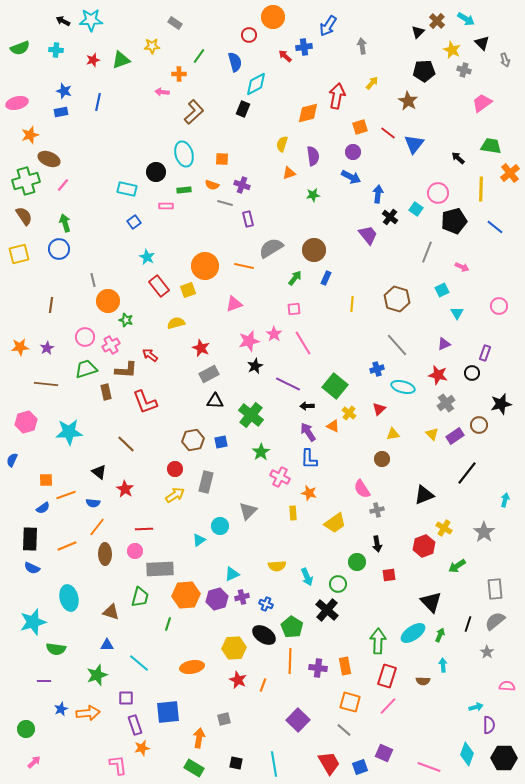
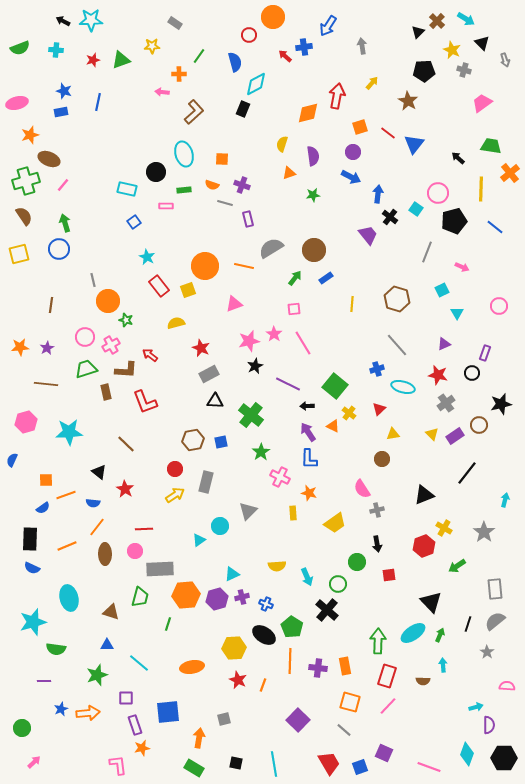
blue rectangle at (326, 278): rotated 32 degrees clockwise
green circle at (26, 729): moved 4 px left, 1 px up
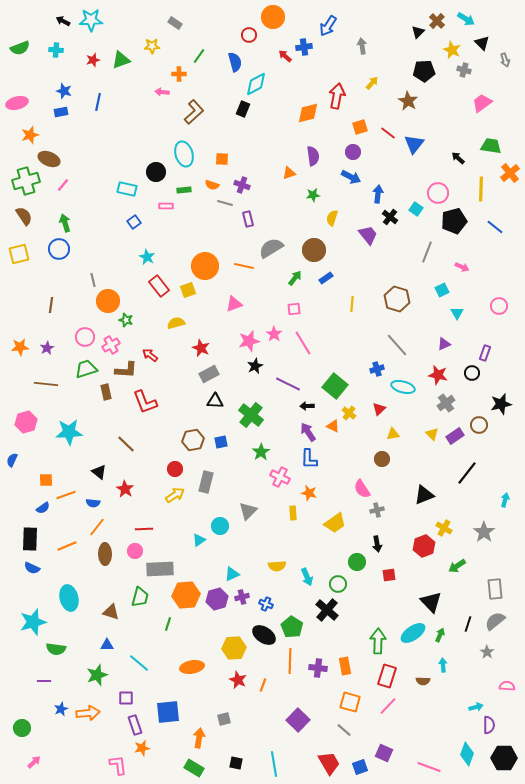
yellow semicircle at (282, 144): moved 50 px right, 74 px down
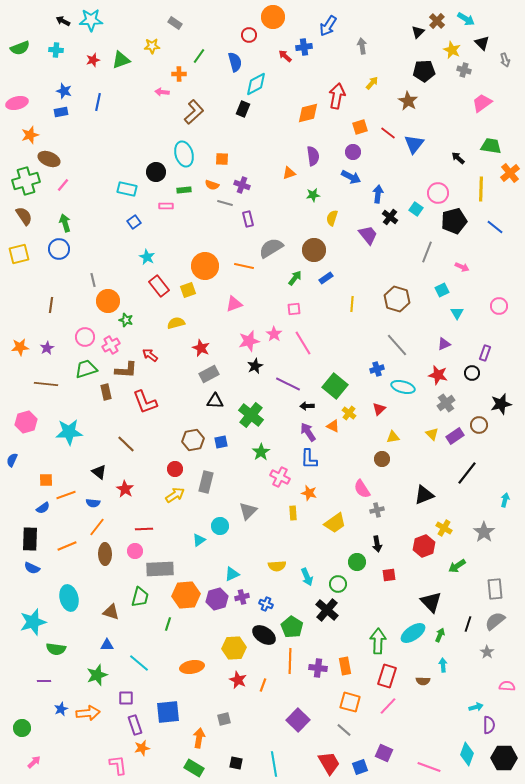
yellow triangle at (393, 434): moved 3 px down
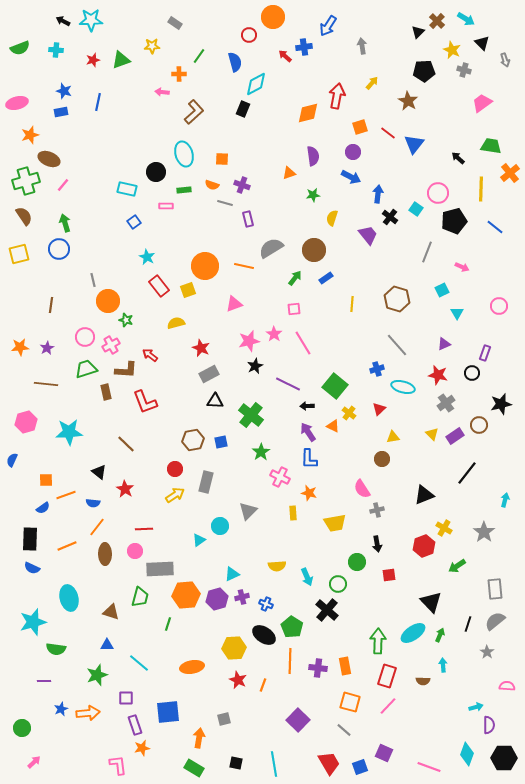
yellow trapezoid at (335, 523): rotated 25 degrees clockwise
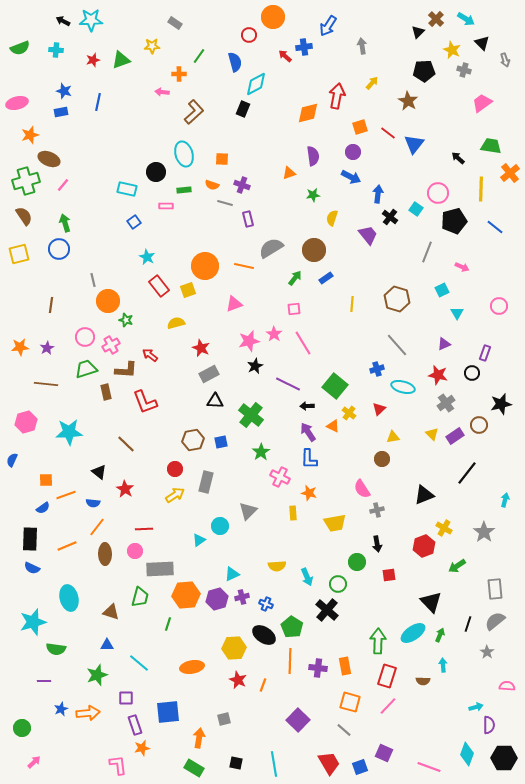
brown cross at (437, 21): moved 1 px left, 2 px up
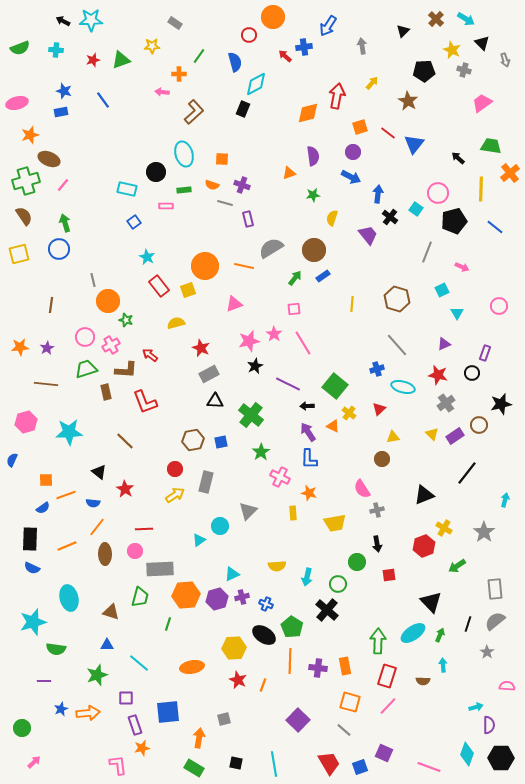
black triangle at (418, 32): moved 15 px left, 1 px up
blue line at (98, 102): moved 5 px right, 2 px up; rotated 48 degrees counterclockwise
blue rectangle at (326, 278): moved 3 px left, 2 px up
brown line at (126, 444): moved 1 px left, 3 px up
cyan arrow at (307, 577): rotated 36 degrees clockwise
black hexagon at (504, 758): moved 3 px left
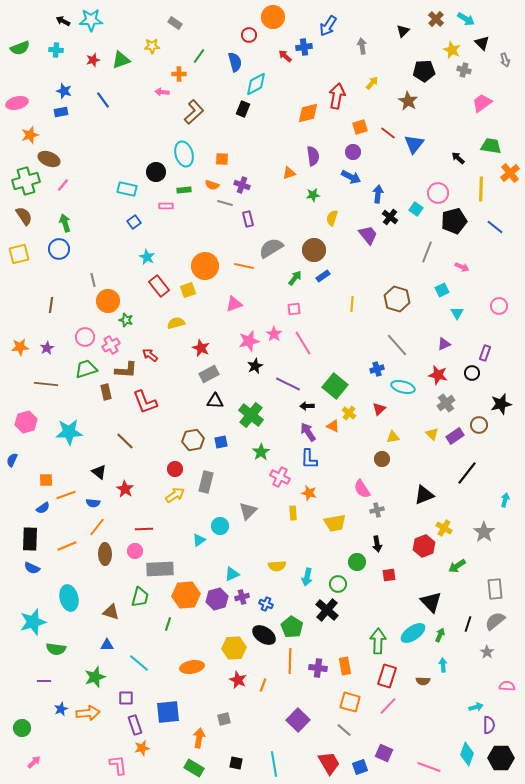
green star at (97, 675): moved 2 px left, 2 px down
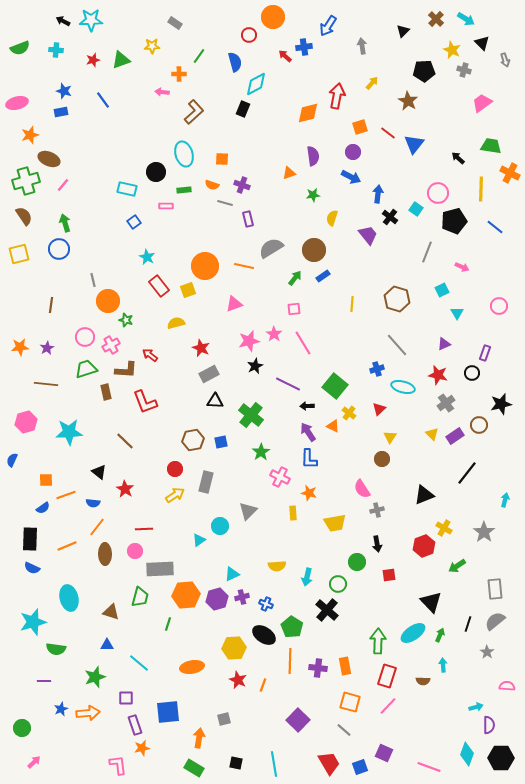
orange cross at (510, 173): rotated 24 degrees counterclockwise
yellow triangle at (393, 437): moved 3 px left; rotated 48 degrees counterclockwise
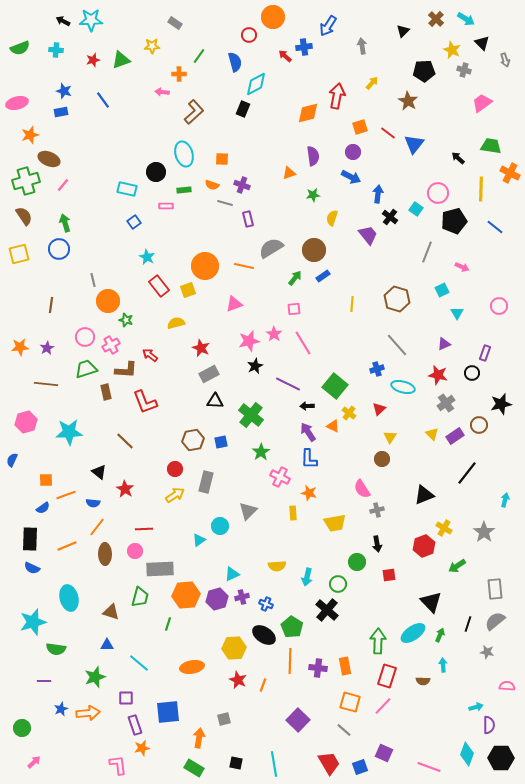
gray star at (487, 652): rotated 24 degrees counterclockwise
pink line at (388, 706): moved 5 px left
